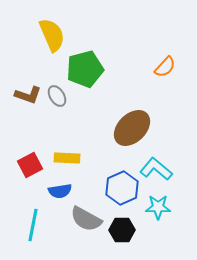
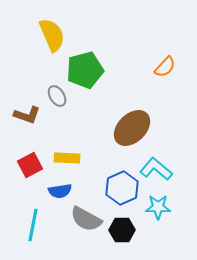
green pentagon: moved 1 px down
brown L-shape: moved 1 px left, 20 px down
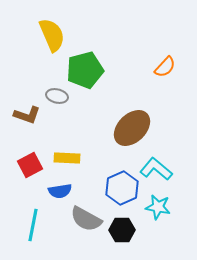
gray ellipse: rotated 45 degrees counterclockwise
cyan star: rotated 10 degrees clockwise
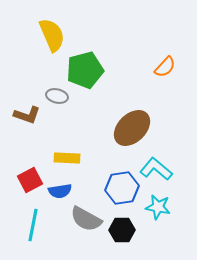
red square: moved 15 px down
blue hexagon: rotated 16 degrees clockwise
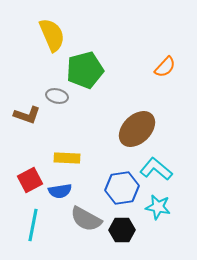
brown ellipse: moved 5 px right, 1 px down
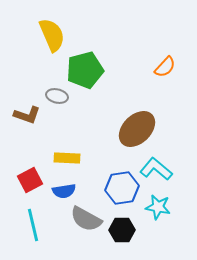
blue semicircle: moved 4 px right
cyan line: rotated 24 degrees counterclockwise
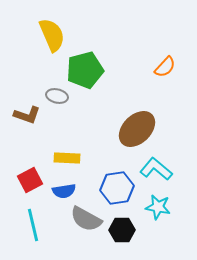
blue hexagon: moved 5 px left
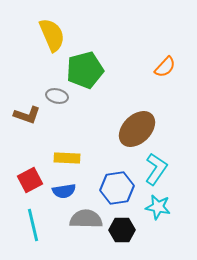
cyan L-shape: rotated 84 degrees clockwise
gray semicircle: rotated 152 degrees clockwise
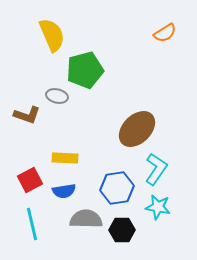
orange semicircle: moved 34 px up; rotated 15 degrees clockwise
yellow rectangle: moved 2 px left
cyan line: moved 1 px left, 1 px up
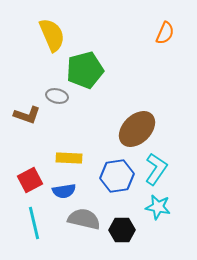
orange semicircle: rotated 35 degrees counterclockwise
yellow rectangle: moved 4 px right
blue hexagon: moved 12 px up
gray semicircle: moved 2 px left; rotated 12 degrees clockwise
cyan line: moved 2 px right, 1 px up
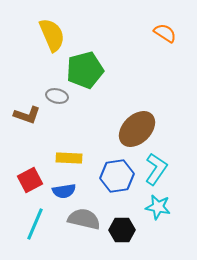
orange semicircle: rotated 80 degrees counterclockwise
cyan line: moved 1 px right, 1 px down; rotated 36 degrees clockwise
